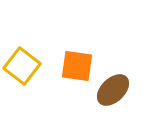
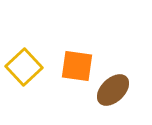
yellow square: moved 2 px right, 1 px down; rotated 9 degrees clockwise
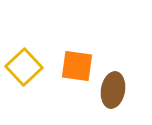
brown ellipse: rotated 36 degrees counterclockwise
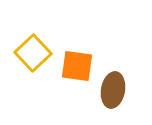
yellow square: moved 9 px right, 14 px up
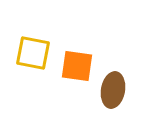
yellow square: rotated 36 degrees counterclockwise
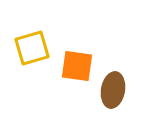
yellow square: moved 1 px left, 5 px up; rotated 27 degrees counterclockwise
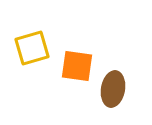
brown ellipse: moved 1 px up
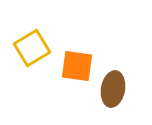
yellow square: rotated 15 degrees counterclockwise
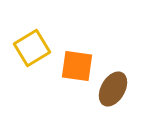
brown ellipse: rotated 20 degrees clockwise
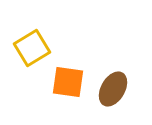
orange square: moved 9 px left, 16 px down
